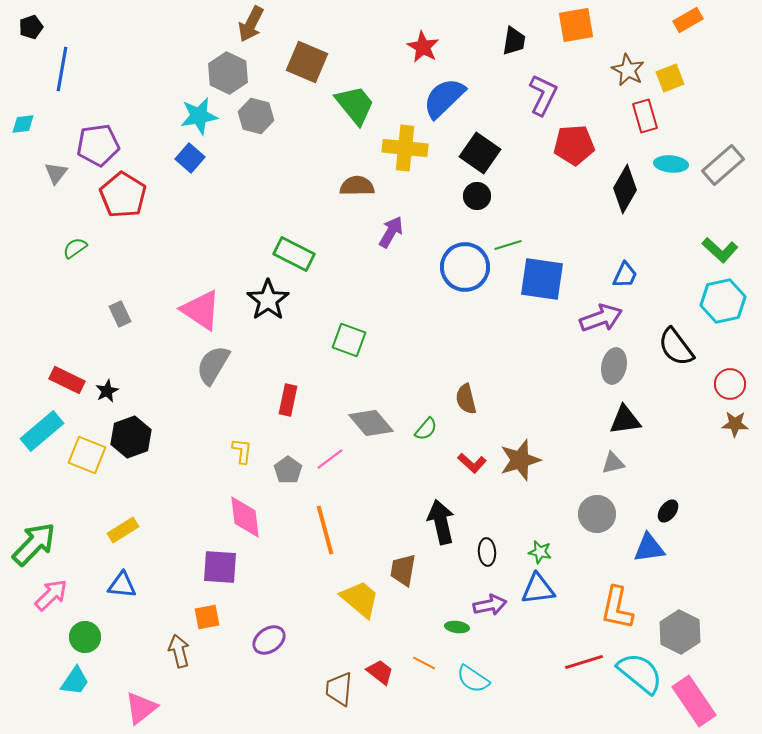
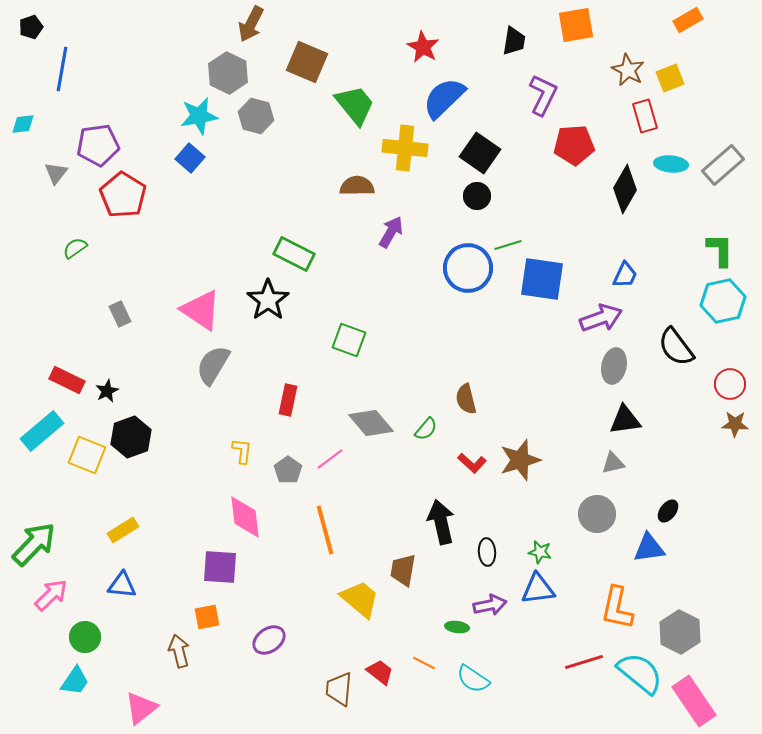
green L-shape at (720, 250): rotated 132 degrees counterclockwise
blue circle at (465, 267): moved 3 px right, 1 px down
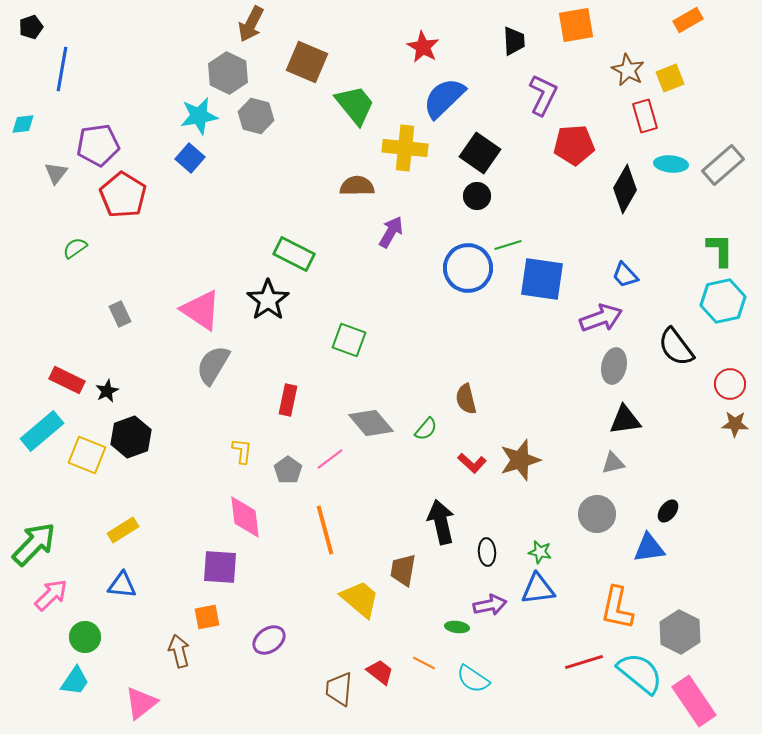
black trapezoid at (514, 41): rotated 12 degrees counterclockwise
blue trapezoid at (625, 275): rotated 112 degrees clockwise
pink triangle at (141, 708): moved 5 px up
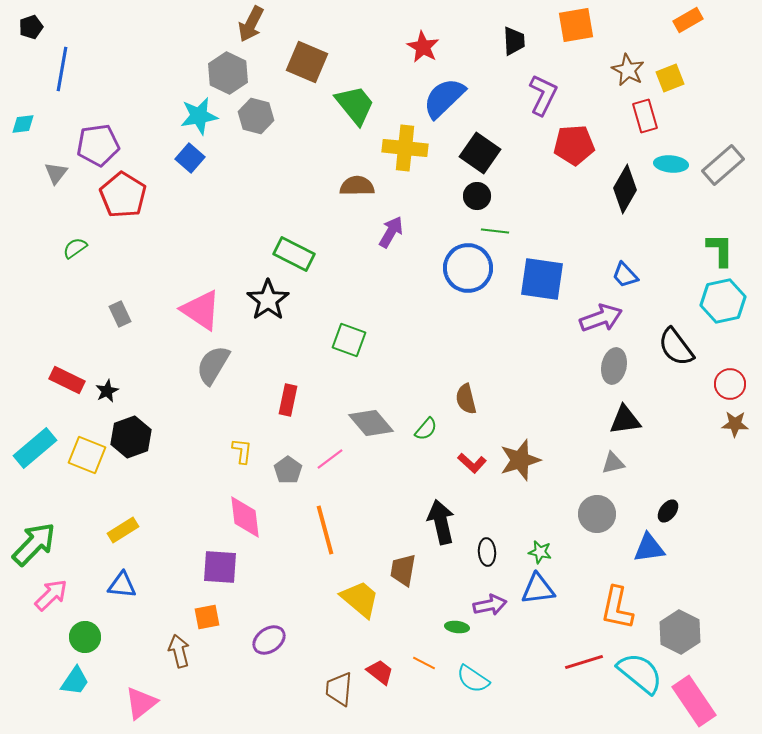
green line at (508, 245): moved 13 px left, 14 px up; rotated 24 degrees clockwise
cyan rectangle at (42, 431): moved 7 px left, 17 px down
